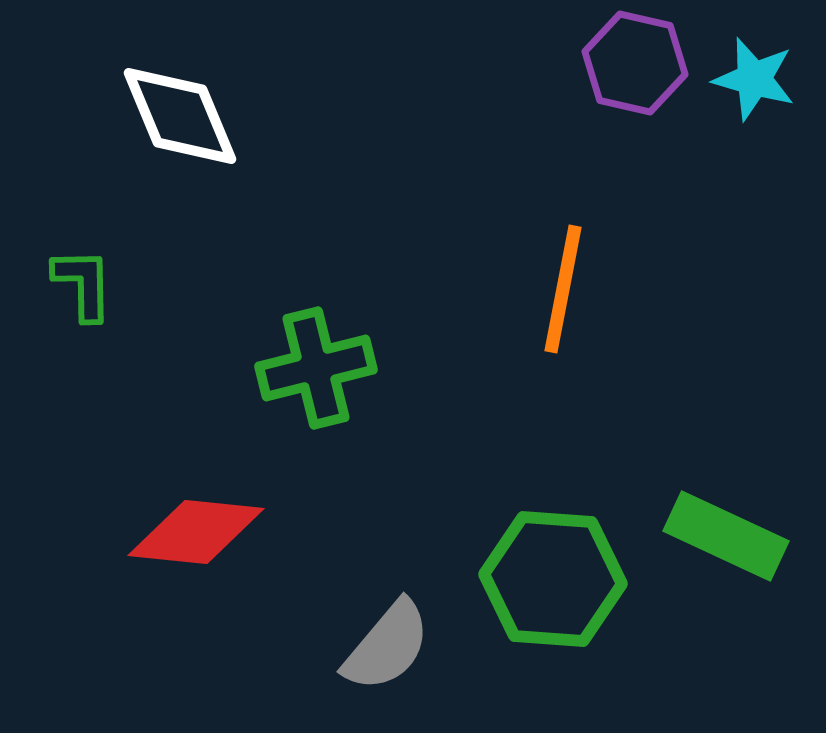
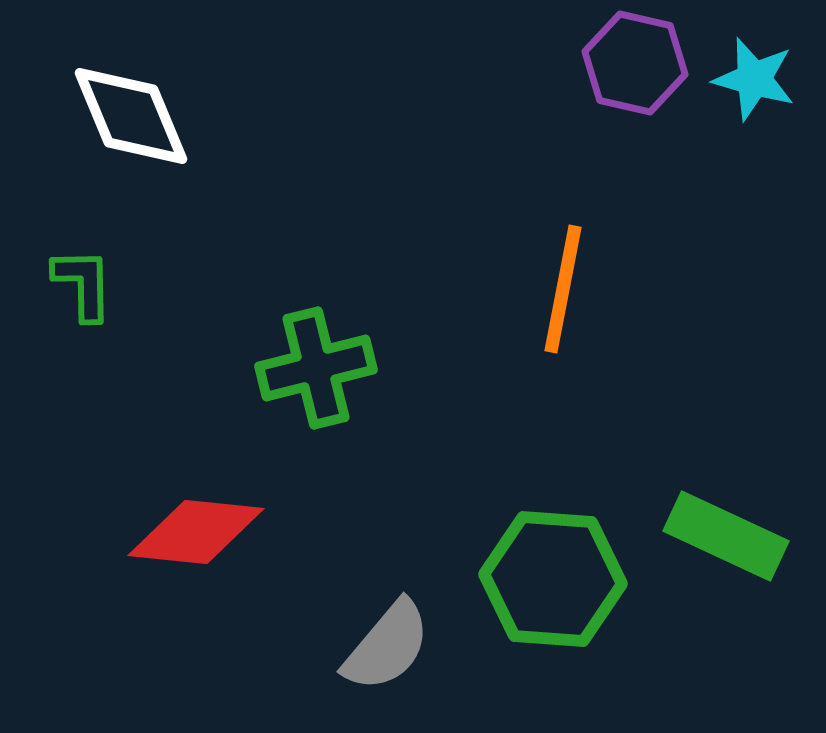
white diamond: moved 49 px left
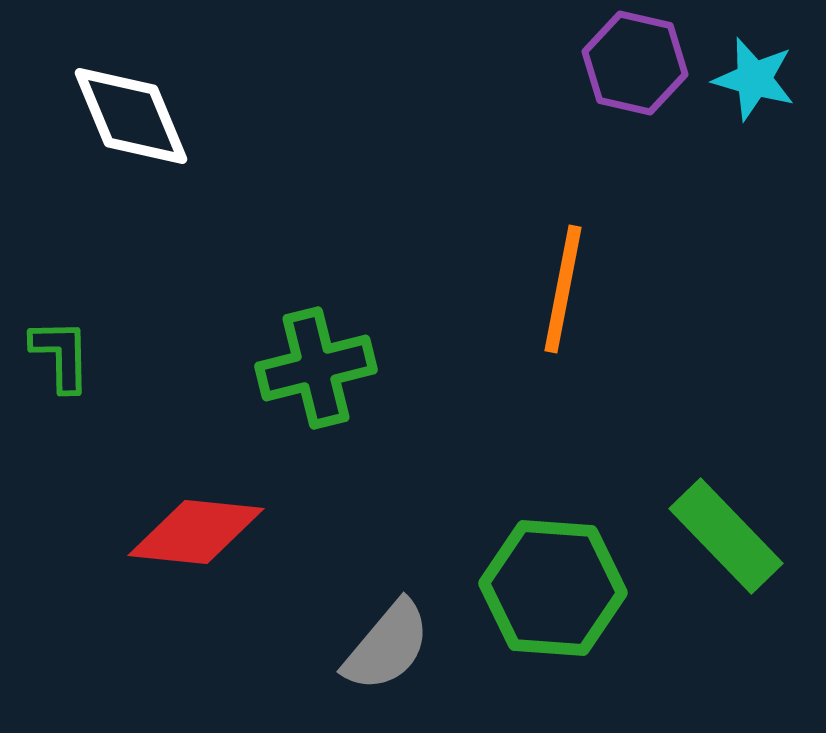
green L-shape: moved 22 px left, 71 px down
green rectangle: rotated 21 degrees clockwise
green hexagon: moved 9 px down
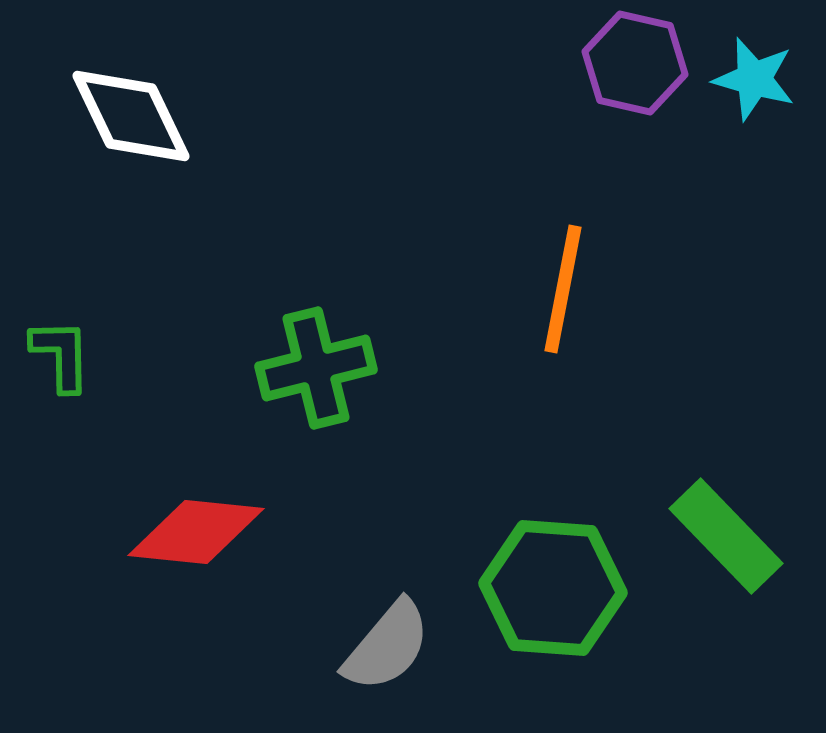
white diamond: rotated 3 degrees counterclockwise
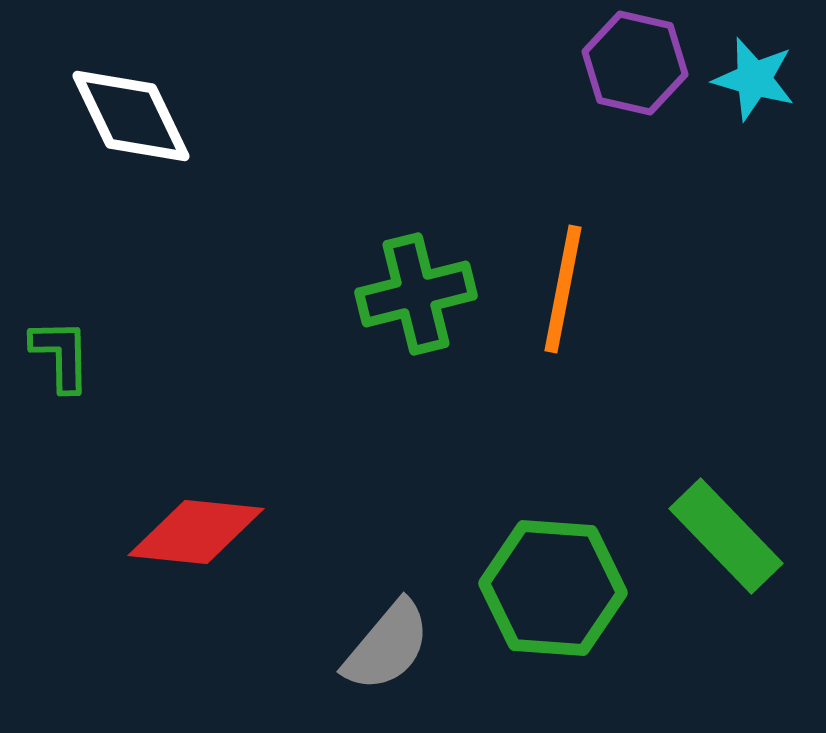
green cross: moved 100 px right, 74 px up
